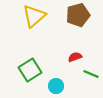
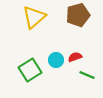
yellow triangle: moved 1 px down
green line: moved 4 px left, 1 px down
cyan circle: moved 26 px up
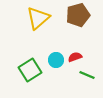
yellow triangle: moved 4 px right, 1 px down
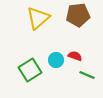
brown pentagon: rotated 10 degrees clockwise
red semicircle: moved 1 px up; rotated 40 degrees clockwise
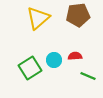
red semicircle: rotated 24 degrees counterclockwise
cyan circle: moved 2 px left
green square: moved 2 px up
green line: moved 1 px right, 1 px down
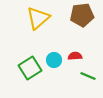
brown pentagon: moved 4 px right
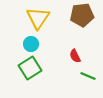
yellow triangle: rotated 15 degrees counterclockwise
red semicircle: rotated 112 degrees counterclockwise
cyan circle: moved 23 px left, 16 px up
